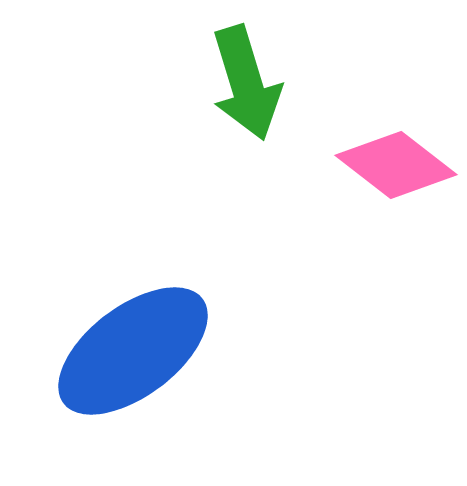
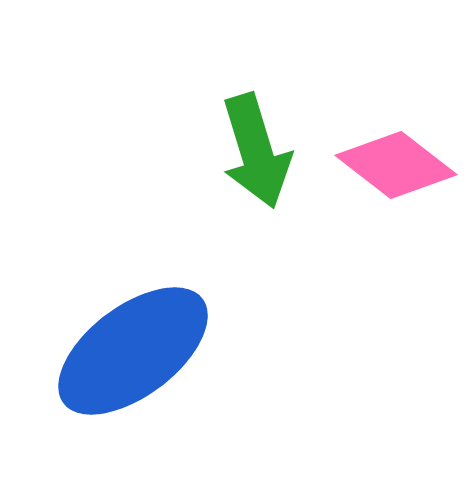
green arrow: moved 10 px right, 68 px down
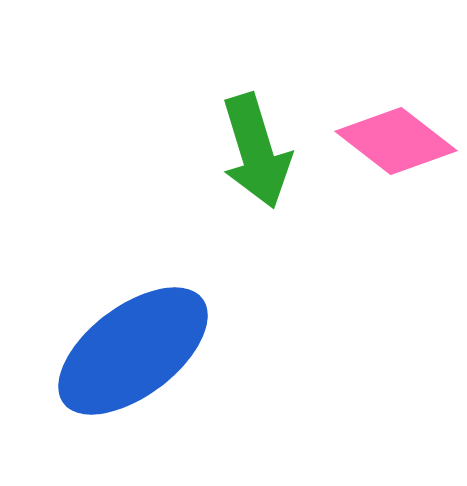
pink diamond: moved 24 px up
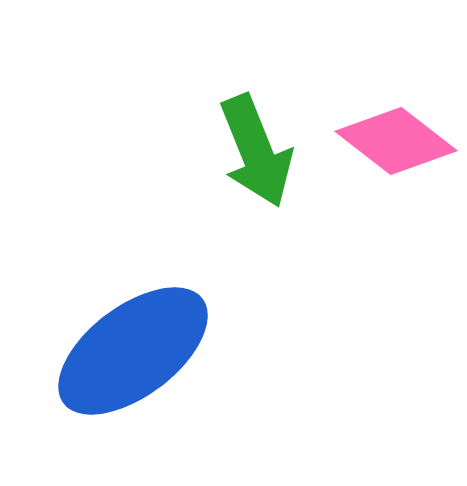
green arrow: rotated 5 degrees counterclockwise
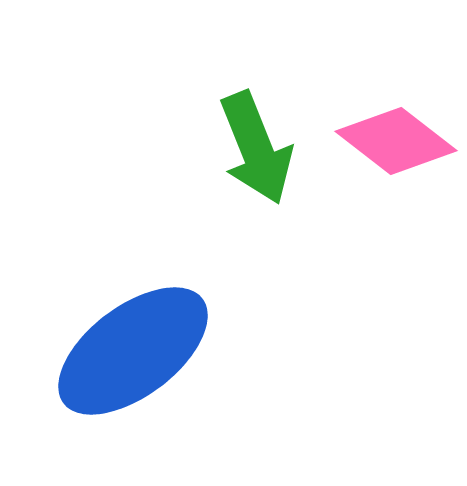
green arrow: moved 3 px up
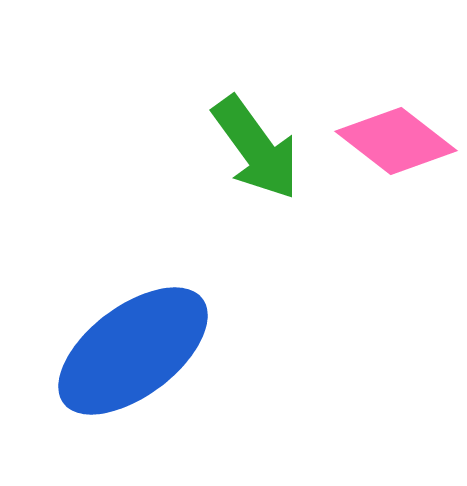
green arrow: rotated 14 degrees counterclockwise
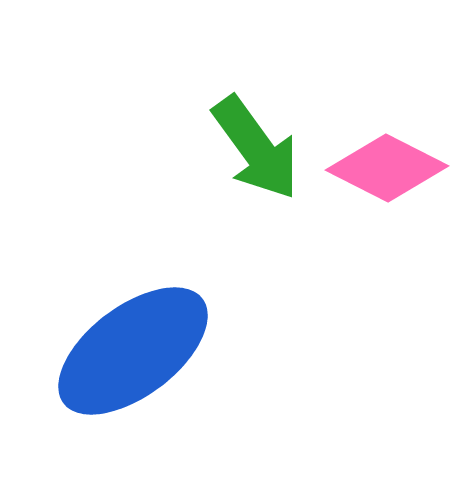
pink diamond: moved 9 px left, 27 px down; rotated 11 degrees counterclockwise
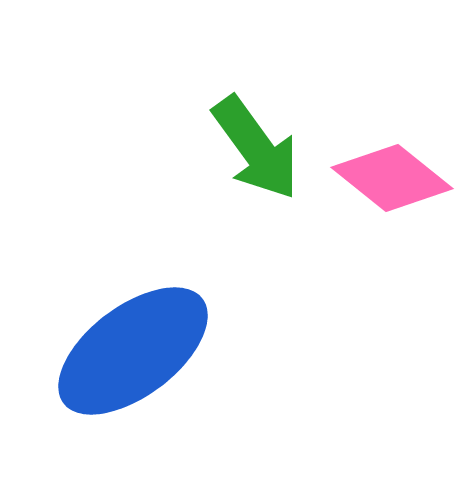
pink diamond: moved 5 px right, 10 px down; rotated 12 degrees clockwise
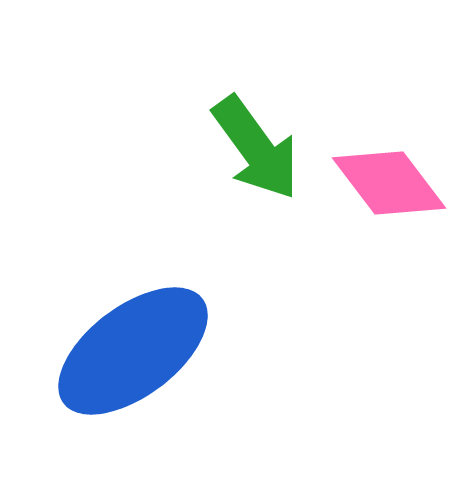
pink diamond: moved 3 px left, 5 px down; rotated 14 degrees clockwise
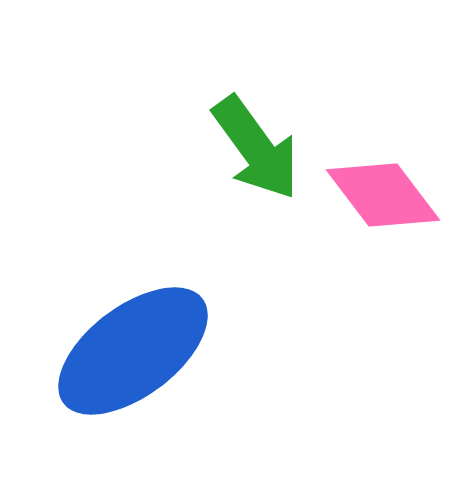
pink diamond: moved 6 px left, 12 px down
